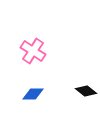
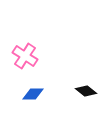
pink cross: moved 8 px left, 5 px down
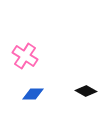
black diamond: rotated 10 degrees counterclockwise
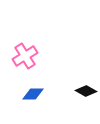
pink cross: rotated 25 degrees clockwise
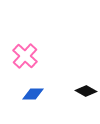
pink cross: rotated 15 degrees counterclockwise
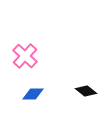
black diamond: rotated 10 degrees clockwise
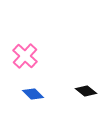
blue diamond: rotated 45 degrees clockwise
